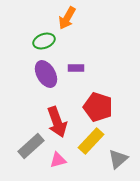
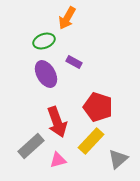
purple rectangle: moved 2 px left, 6 px up; rotated 28 degrees clockwise
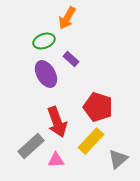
purple rectangle: moved 3 px left, 3 px up; rotated 14 degrees clockwise
pink triangle: moved 2 px left; rotated 12 degrees clockwise
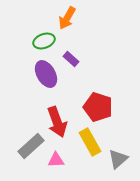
yellow rectangle: moved 1 px left, 1 px down; rotated 72 degrees counterclockwise
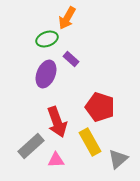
green ellipse: moved 3 px right, 2 px up
purple ellipse: rotated 52 degrees clockwise
red pentagon: moved 2 px right
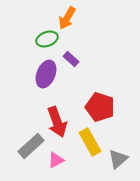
pink triangle: rotated 24 degrees counterclockwise
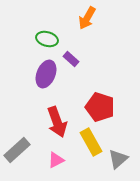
orange arrow: moved 20 px right
green ellipse: rotated 35 degrees clockwise
yellow rectangle: moved 1 px right
gray rectangle: moved 14 px left, 4 px down
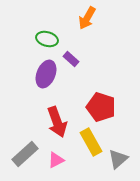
red pentagon: moved 1 px right
gray rectangle: moved 8 px right, 4 px down
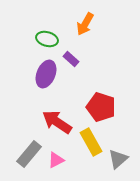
orange arrow: moved 2 px left, 6 px down
red arrow: rotated 144 degrees clockwise
gray rectangle: moved 4 px right; rotated 8 degrees counterclockwise
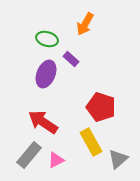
red arrow: moved 14 px left
gray rectangle: moved 1 px down
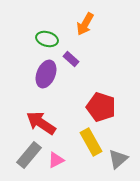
red arrow: moved 2 px left, 1 px down
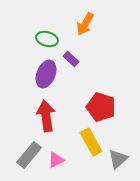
red arrow: moved 5 px right, 7 px up; rotated 48 degrees clockwise
